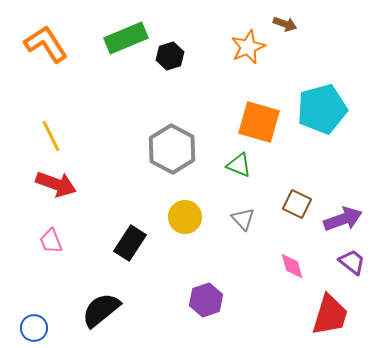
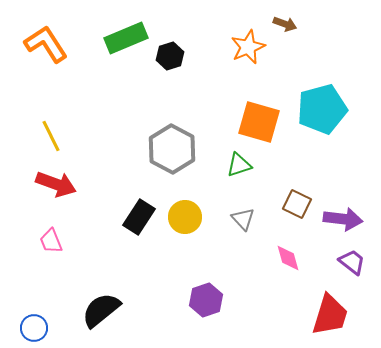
green triangle: rotated 40 degrees counterclockwise
purple arrow: rotated 27 degrees clockwise
black rectangle: moved 9 px right, 26 px up
pink diamond: moved 4 px left, 8 px up
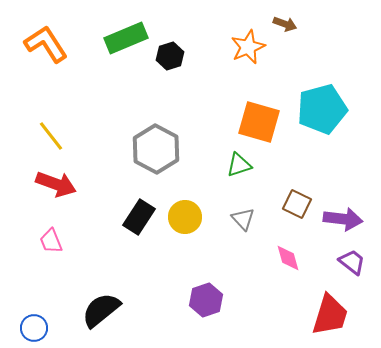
yellow line: rotated 12 degrees counterclockwise
gray hexagon: moved 16 px left
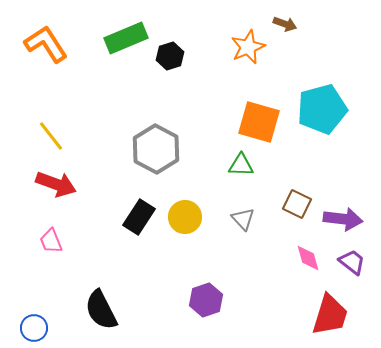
green triangle: moved 2 px right; rotated 20 degrees clockwise
pink diamond: moved 20 px right
black semicircle: rotated 78 degrees counterclockwise
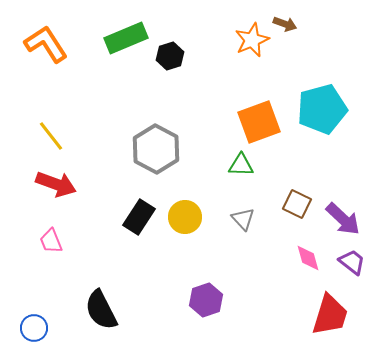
orange star: moved 4 px right, 7 px up
orange square: rotated 36 degrees counterclockwise
purple arrow: rotated 36 degrees clockwise
